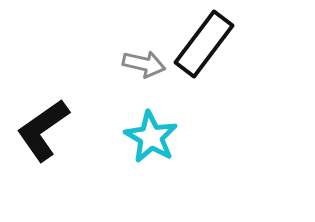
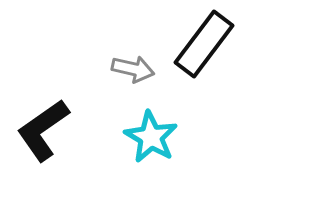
gray arrow: moved 11 px left, 5 px down
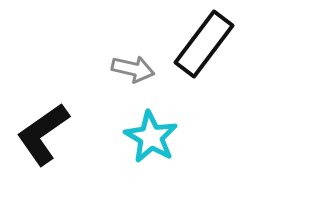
black L-shape: moved 4 px down
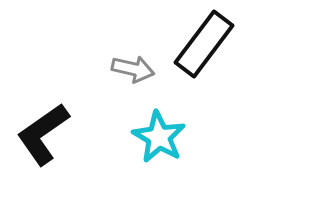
cyan star: moved 8 px right
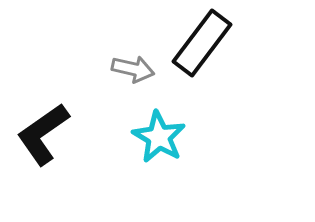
black rectangle: moved 2 px left, 1 px up
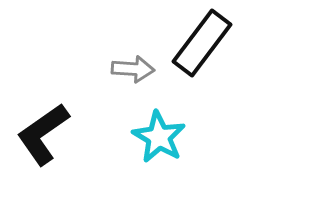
gray arrow: rotated 9 degrees counterclockwise
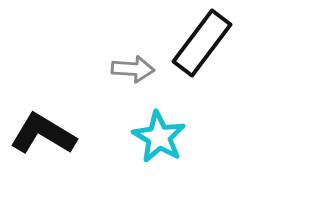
black L-shape: rotated 66 degrees clockwise
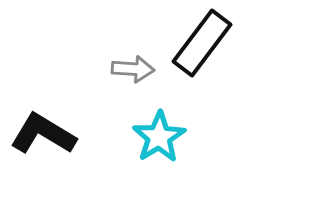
cyan star: rotated 10 degrees clockwise
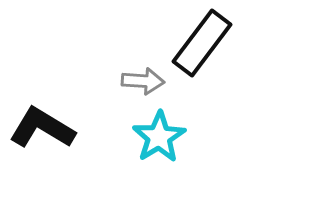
gray arrow: moved 10 px right, 12 px down
black L-shape: moved 1 px left, 6 px up
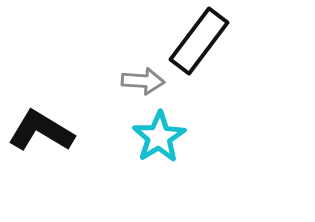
black rectangle: moved 3 px left, 2 px up
black L-shape: moved 1 px left, 3 px down
